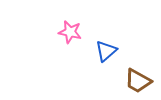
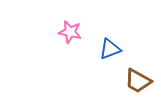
blue triangle: moved 4 px right, 2 px up; rotated 20 degrees clockwise
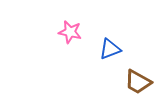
brown trapezoid: moved 1 px down
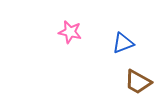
blue triangle: moved 13 px right, 6 px up
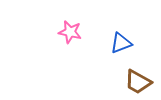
blue triangle: moved 2 px left
